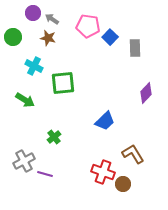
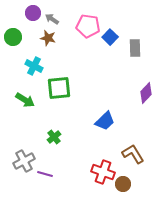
green square: moved 4 px left, 5 px down
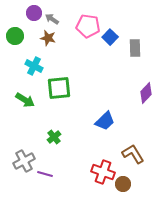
purple circle: moved 1 px right
green circle: moved 2 px right, 1 px up
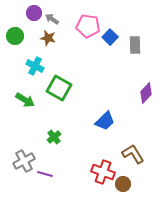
gray rectangle: moved 3 px up
cyan cross: moved 1 px right
green square: rotated 35 degrees clockwise
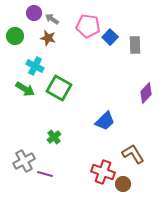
green arrow: moved 11 px up
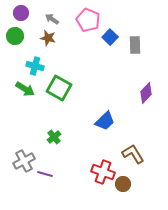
purple circle: moved 13 px left
pink pentagon: moved 6 px up; rotated 15 degrees clockwise
cyan cross: rotated 12 degrees counterclockwise
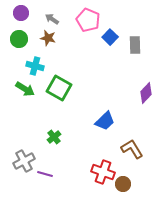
green circle: moved 4 px right, 3 px down
brown L-shape: moved 1 px left, 5 px up
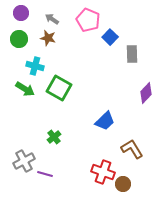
gray rectangle: moved 3 px left, 9 px down
